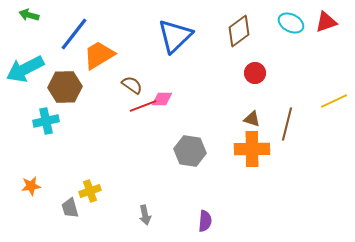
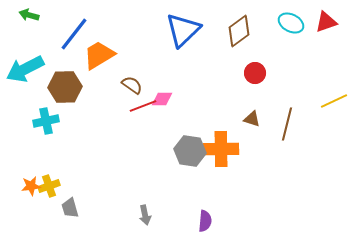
blue triangle: moved 8 px right, 6 px up
orange cross: moved 31 px left
yellow cross: moved 41 px left, 5 px up
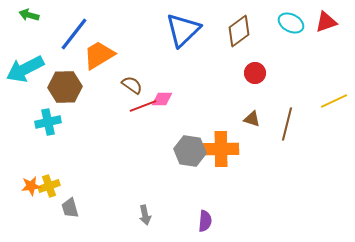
cyan cross: moved 2 px right, 1 px down
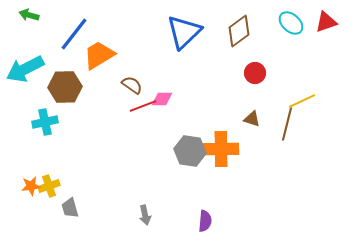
cyan ellipse: rotated 15 degrees clockwise
blue triangle: moved 1 px right, 2 px down
yellow line: moved 32 px left
cyan cross: moved 3 px left
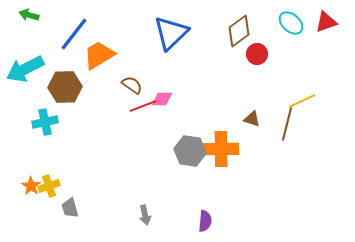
blue triangle: moved 13 px left, 1 px down
red circle: moved 2 px right, 19 px up
orange star: rotated 30 degrees counterclockwise
